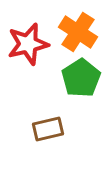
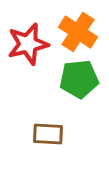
green pentagon: moved 2 px left, 1 px down; rotated 27 degrees clockwise
brown rectangle: moved 5 px down; rotated 16 degrees clockwise
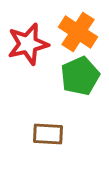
green pentagon: moved 1 px right, 3 px up; rotated 18 degrees counterclockwise
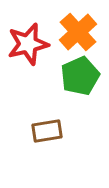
orange cross: rotated 15 degrees clockwise
brown rectangle: moved 1 px left, 3 px up; rotated 12 degrees counterclockwise
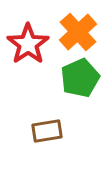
red star: rotated 21 degrees counterclockwise
green pentagon: moved 2 px down
